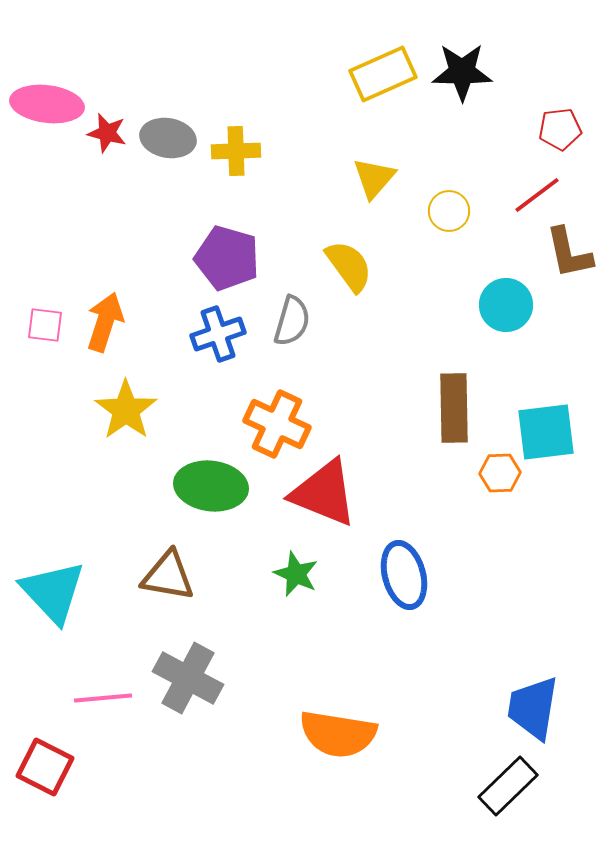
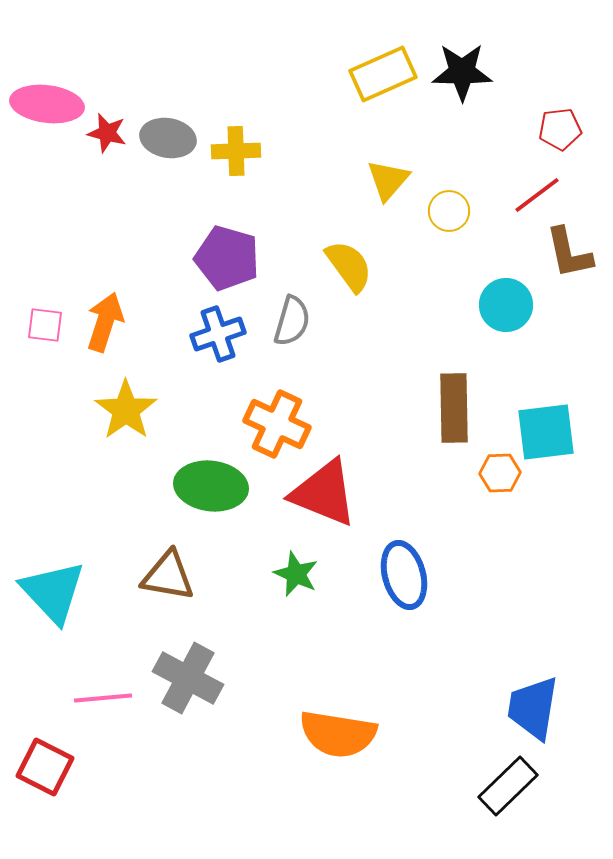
yellow triangle: moved 14 px right, 2 px down
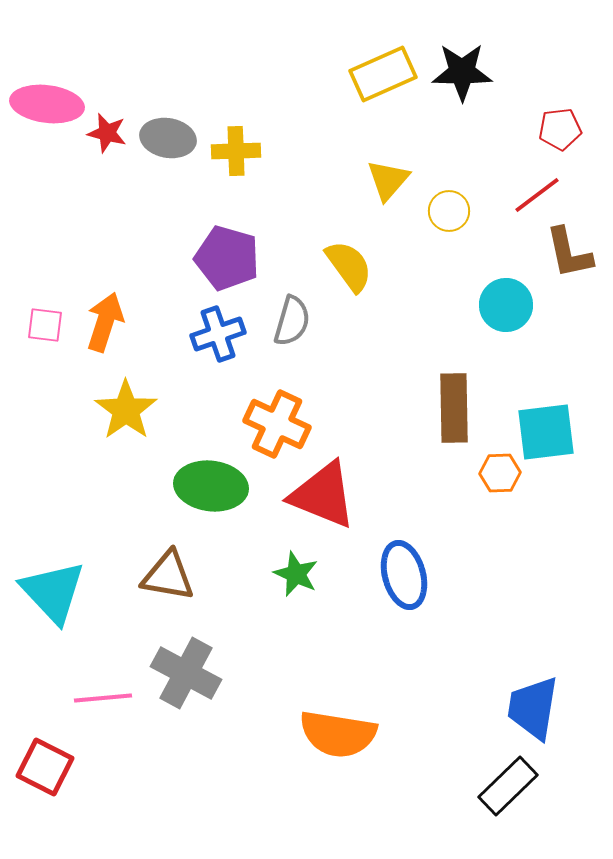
red triangle: moved 1 px left, 2 px down
gray cross: moved 2 px left, 5 px up
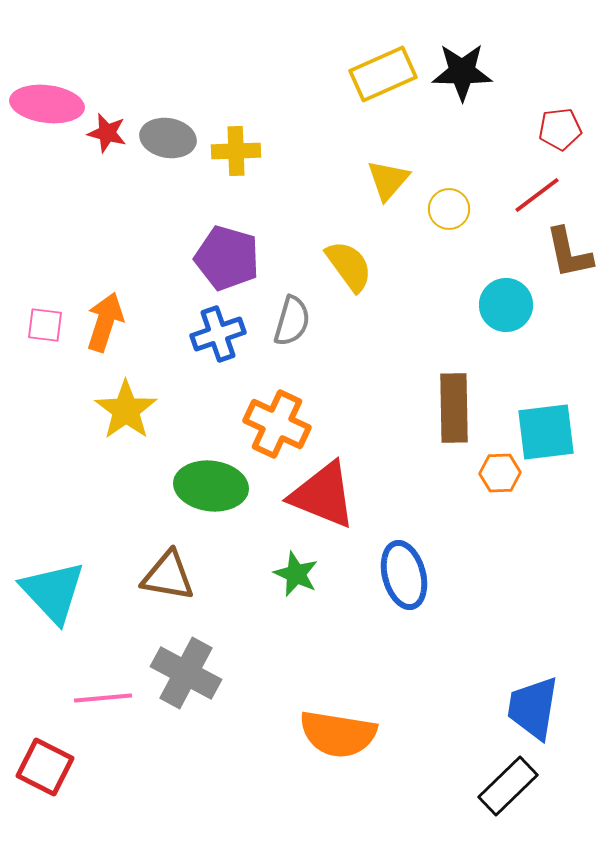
yellow circle: moved 2 px up
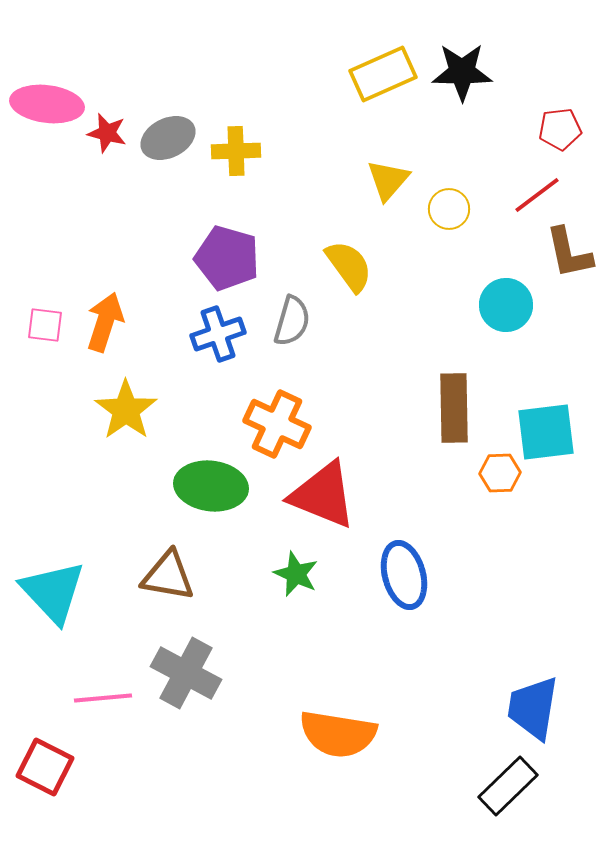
gray ellipse: rotated 36 degrees counterclockwise
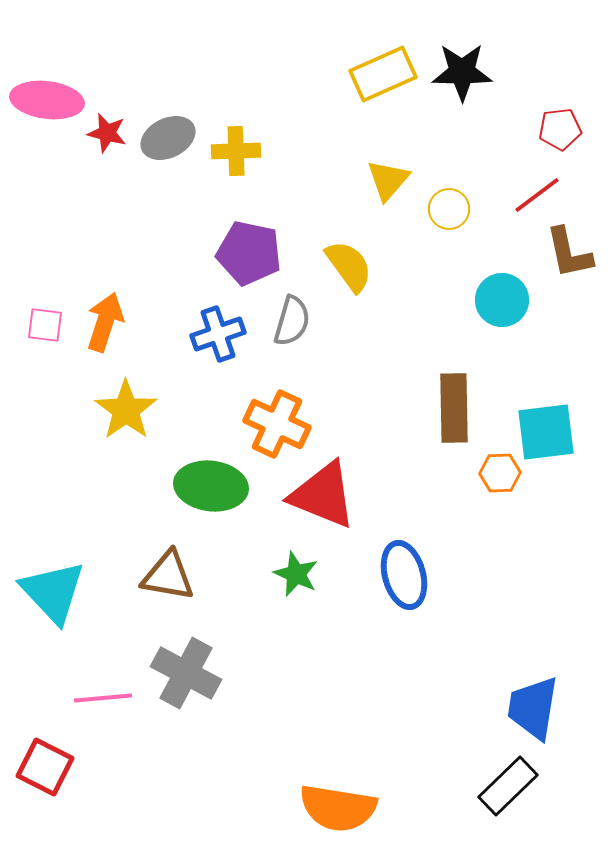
pink ellipse: moved 4 px up
purple pentagon: moved 22 px right, 5 px up; rotated 4 degrees counterclockwise
cyan circle: moved 4 px left, 5 px up
orange semicircle: moved 74 px down
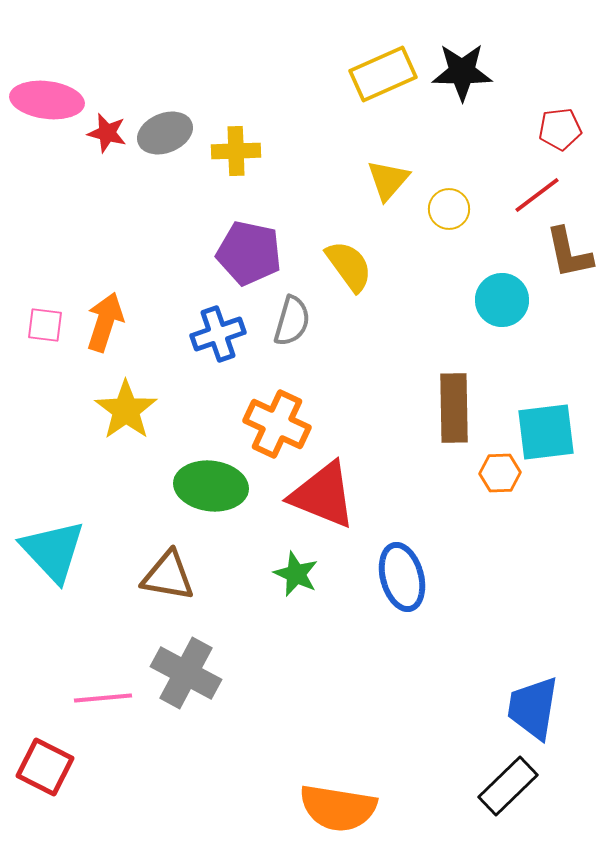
gray ellipse: moved 3 px left, 5 px up; rotated 4 degrees clockwise
blue ellipse: moved 2 px left, 2 px down
cyan triangle: moved 41 px up
